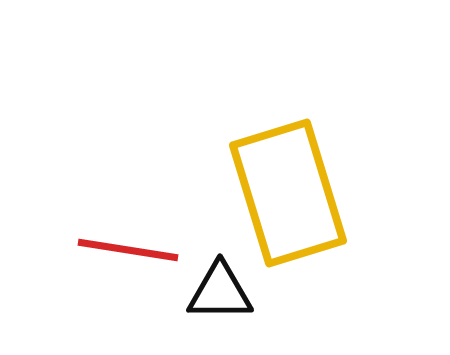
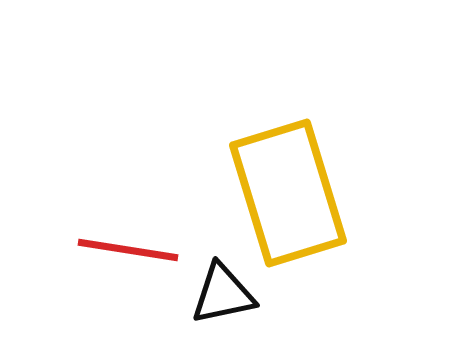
black triangle: moved 3 px right, 2 px down; rotated 12 degrees counterclockwise
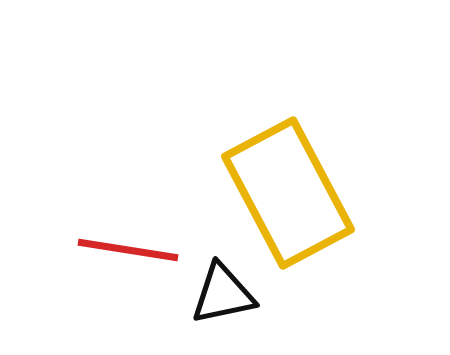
yellow rectangle: rotated 11 degrees counterclockwise
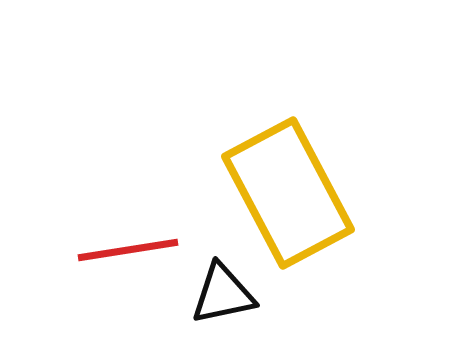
red line: rotated 18 degrees counterclockwise
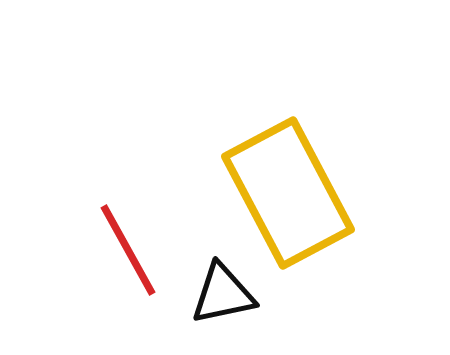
red line: rotated 70 degrees clockwise
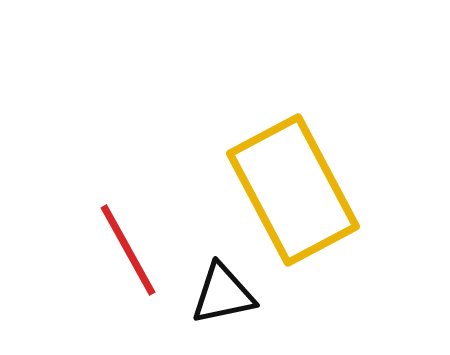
yellow rectangle: moved 5 px right, 3 px up
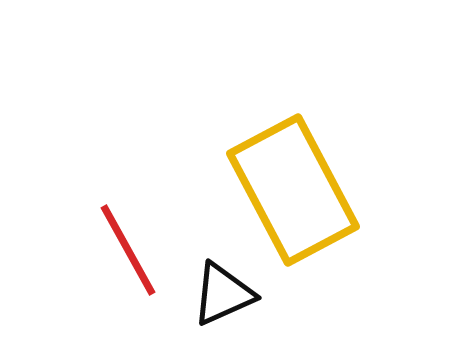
black triangle: rotated 12 degrees counterclockwise
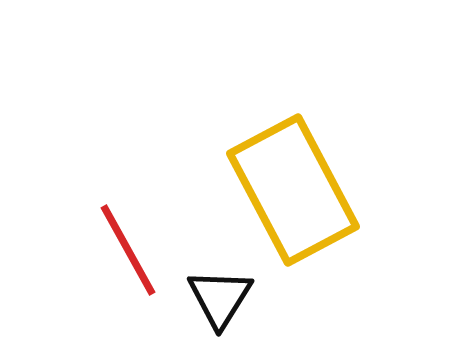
black triangle: moved 3 px left, 4 px down; rotated 34 degrees counterclockwise
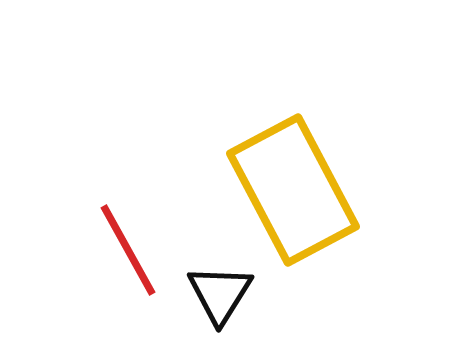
black triangle: moved 4 px up
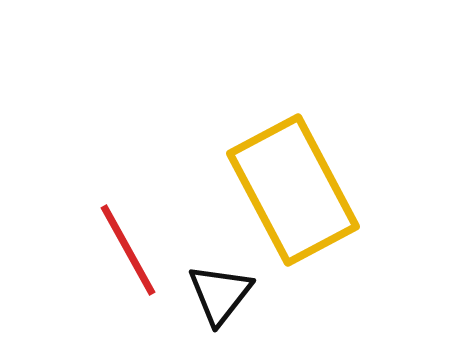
black triangle: rotated 6 degrees clockwise
